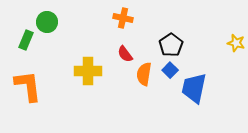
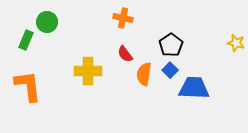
blue trapezoid: rotated 80 degrees clockwise
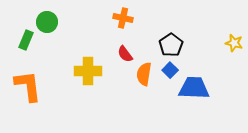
yellow star: moved 2 px left
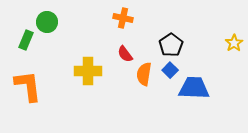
yellow star: rotated 24 degrees clockwise
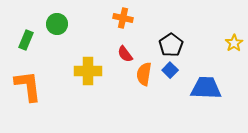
green circle: moved 10 px right, 2 px down
blue trapezoid: moved 12 px right
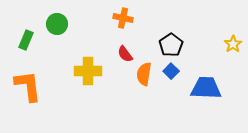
yellow star: moved 1 px left, 1 px down
blue square: moved 1 px right, 1 px down
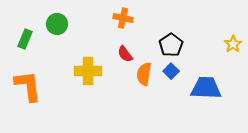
green rectangle: moved 1 px left, 1 px up
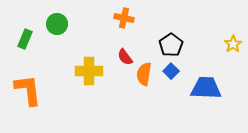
orange cross: moved 1 px right
red semicircle: moved 3 px down
yellow cross: moved 1 px right
orange L-shape: moved 4 px down
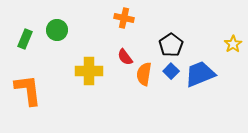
green circle: moved 6 px down
blue trapezoid: moved 6 px left, 14 px up; rotated 24 degrees counterclockwise
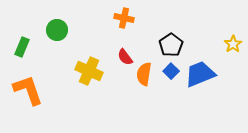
green rectangle: moved 3 px left, 8 px down
yellow cross: rotated 24 degrees clockwise
orange L-shape: rotated 12 degrees counterclockwise
